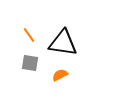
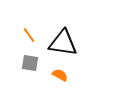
orange semicircle: rotated 56 degrees clockwise
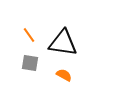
orange semicircle: moved 4 px right
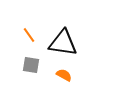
gray square: moved 1 px right, 2 px down
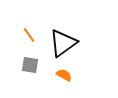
black triangle: rotated 44 degrees counterclockwise
gray square: moved 1 px left
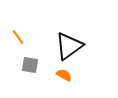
orange line: moved 11 px left, 2 px down
black triangle: moved 6 px right, 3 px down
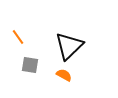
black triangle: rotated 8 degrees counterclockwise
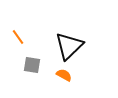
gray square: moved 2 px right
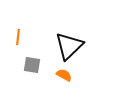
orange line: rotated 42 degrees clockwise
